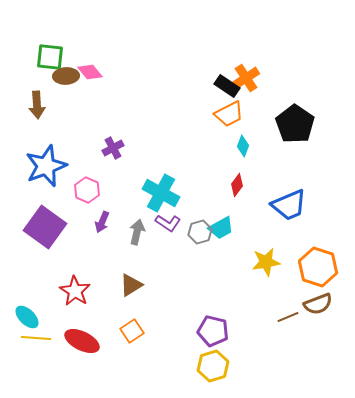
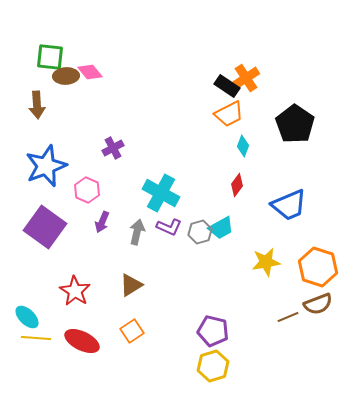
purple L-shape: moved 1 px right, 4 px down; rotated 10 degrees counterclockwise
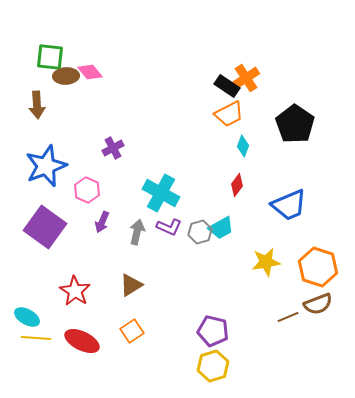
cyan ellipse: rotated 15 degrees counterclockwise
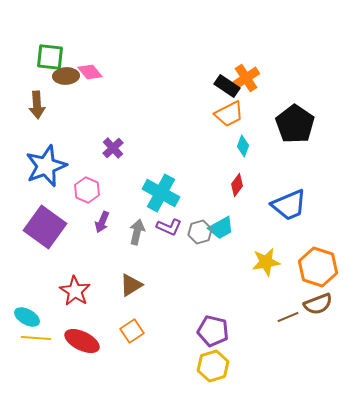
purple cross: rotated 15 degrees counterclockwise
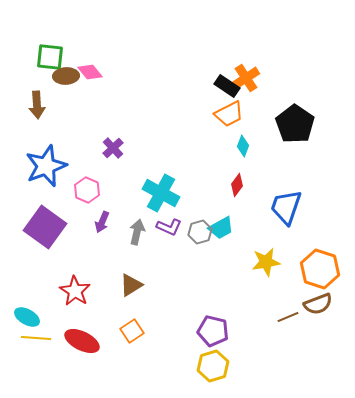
blue trapezoid: moved 3 px left, 2 px down; rotated 132 degrees clockwise
orange hexagon: moved 2 px right, 2 px down
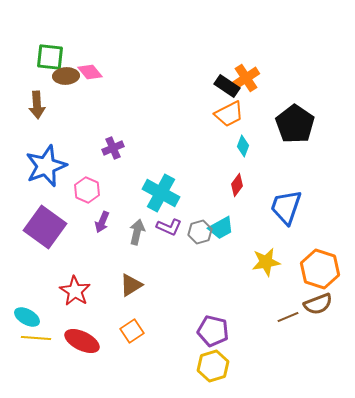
purple cross: rotated 20 degrees clockwise
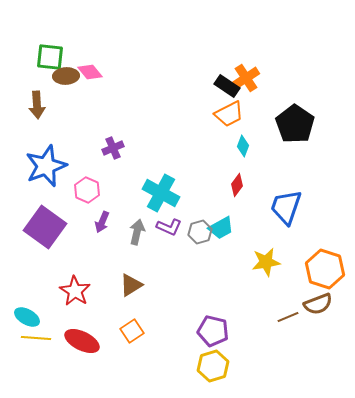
orange hexagon: moved 5 px right
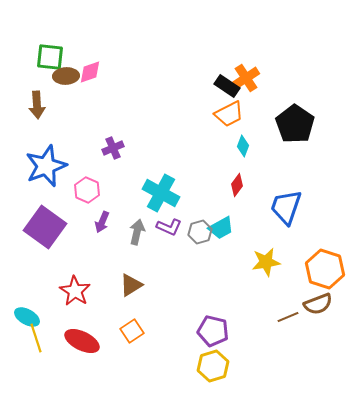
pink diamond: rotated 70 degrees counterclockwise
yellow line: rotated 68 degrees clockwise
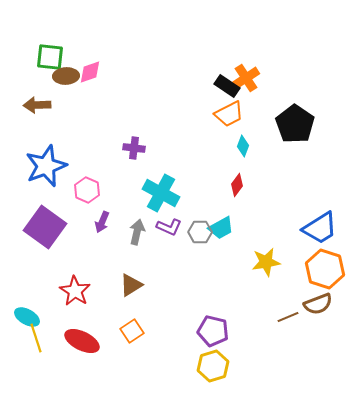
brown arrow: rotated 92 degrees clockwise
purple cross: moved 21 px right; rotated 30 degrees clockwise
blue trapezoid: moved 34 px right, 21 px down; rotated 141 degrees counterclockwise
gray hexagon: rotated 15 degrees clockwise
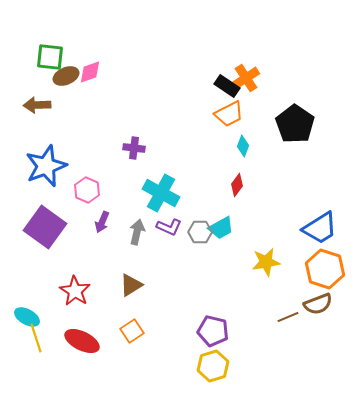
brown ellipse: rotated 20 degrees counterclockwise
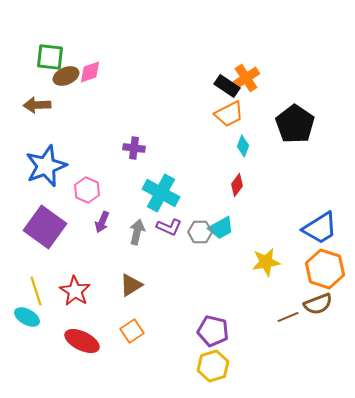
yellow line: moved 47 px up
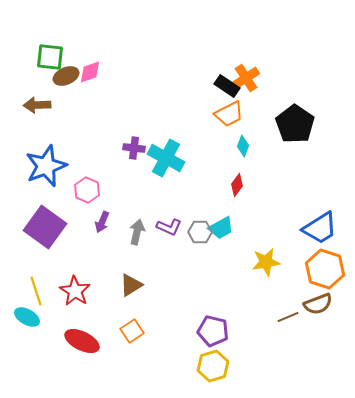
cyan cross: moved 5 px right, 35 px up
